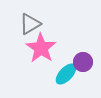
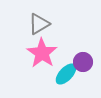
gray triangle: moved 9 px right
pink star: moved 1 px right, 5 px down
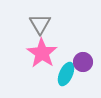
gray triangle: moved 1 px right; rotated 30 degrees counterclockwise
cyan ellipse: rotated 20 degrees counterclockwise
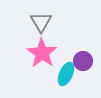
gray triangle: moved 1 px right, 2 px up
purple circle: moved 1 px up
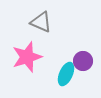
gray triangle: rotated 35 degrees counterclockwise
pink star: moved 15 px left, 4 px down; rotated 20 degrees clockwise
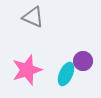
gray triangle: moved 8 px left, 5 px up
pink star: moved 13 px down
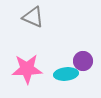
pink star: moved 1 px up; rotated 16 degrees clockwise
cyan ellipse: rotated 60 degrees clockwise
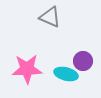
gray triangle: moved 17 px right
cyan ellipse: rotated 20 degrees clockwise
